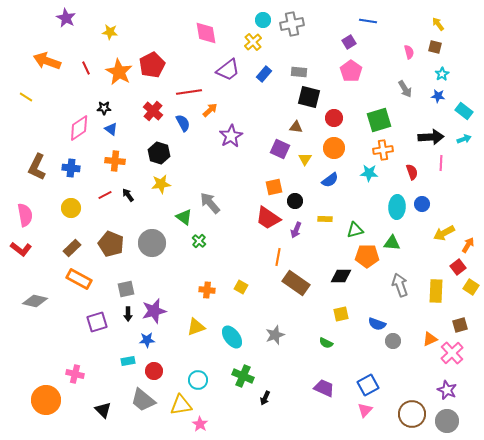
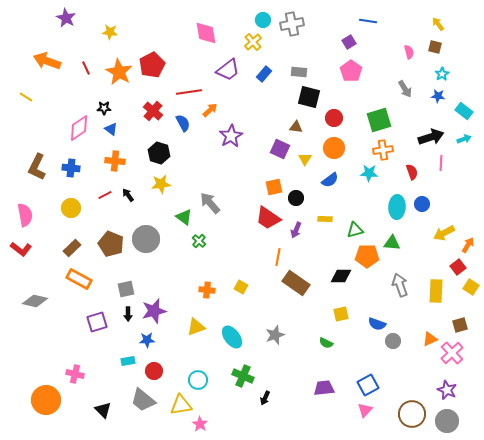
black arrow at (431, 137): rotated 15 degrees counterclockwise
black circle at (295, 201): moved 1 px right, 3 px up
gray circle at (152, 243): moved 6 px left, 4 px up
purple trapezoid at (324, 388): rotated 30 degrees counterclockwise
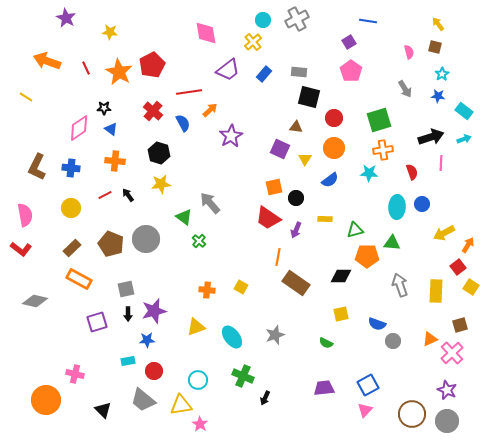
gray cross at (292, 24): moved 5 px right, 5 px up; rotated 15 degrees counterclockwise
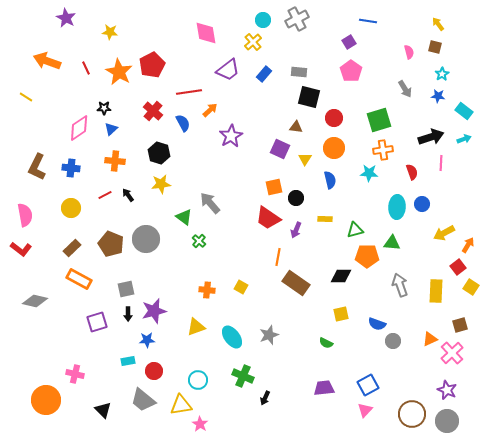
blue triangle at (111, 129): rotated 40 degrees clockwise
blue semicircle at (330, 180): rotated 66 degrees counterclockwise
gray star at (275, 335): moved 6 px left
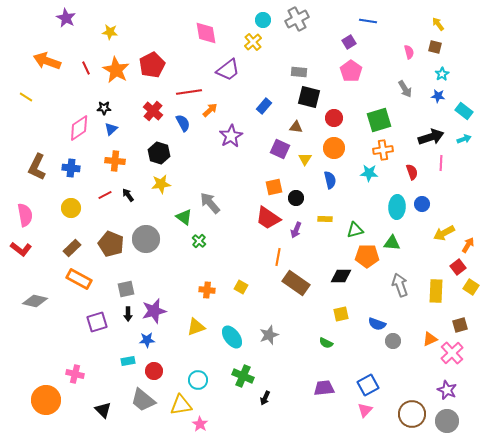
orange star at (119, 72): moved 3 px left, 2 px up
blue rectangle at (264, 74): moved 32 px down
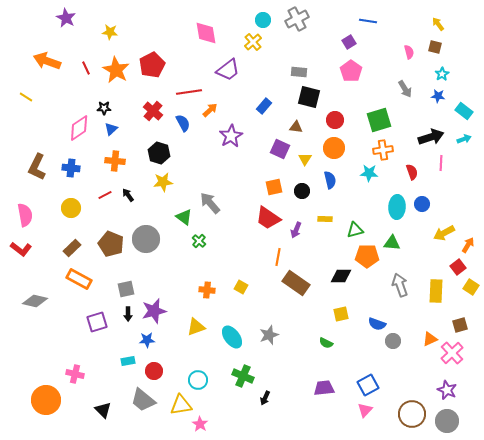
red circle at (334, 118): moved 1 px right, 2 px down
yellow star at (161, 184): moved 2 px right, 2 px up
black circle at (296, 198): moved 6 px right, 7 px up
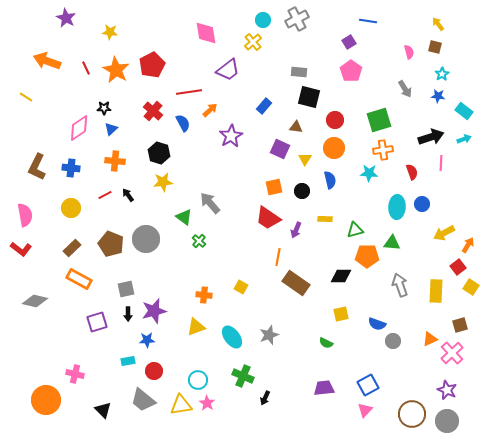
orange cross at (207, 290): moved 3 px left, 5 px down
pink star at (200, 424): moved 7 px right, 21 px up
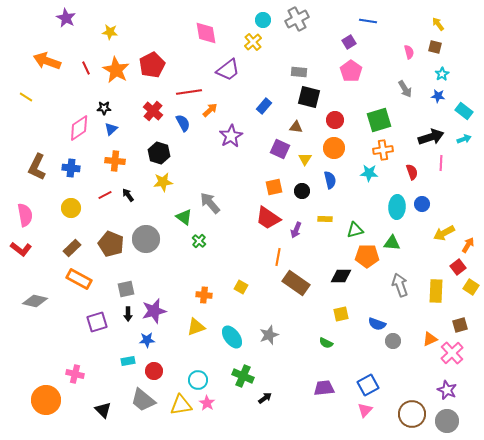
black arrow at (265, 398): rotated 152 degrees counterclockwise
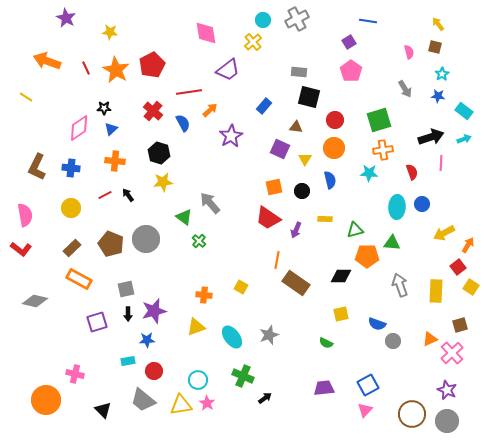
orange line at (278, 257): moved 1 px left, 3 px down
